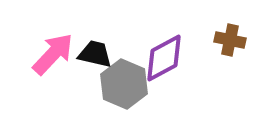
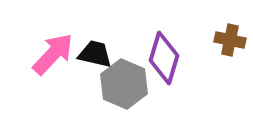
purple diamond: rotated 45 degrees counterclockwise
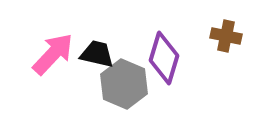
brown cross: moved 4 px left, 4 px up
black trapezoid: moved 2 px right
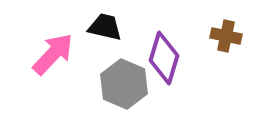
black trapezoid: moved 8 px right, 27 px up
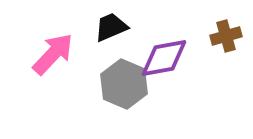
black trapezoid: moved 6 px right; rotated 36 degrees counterclockwise
brown cross: rotated 28 degrees counterclockwise
purple diamond: rotated 63 degrees clockwise
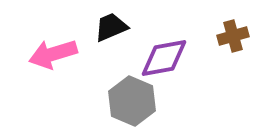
brown cross: moved 7 px right
pink arrow: rotated 150 degrees counterclockwise
gray hexagon: moved 8 px right, 17 px down
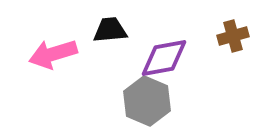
black trapezoid: moved 1 px left, 3 px down; rotated 18 degrees clockwise
gray hexagon: moved 15 px right
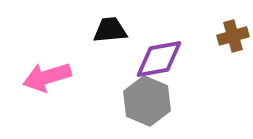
pink arrow: moved 6 px left, 23 px down
purple diamond: moved 5 px left, 1 px down
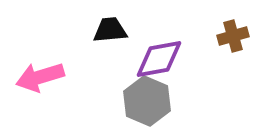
pink arrow: moved 7 px left
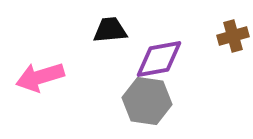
gray hexagon: rotated 15 degrees counterclockwise
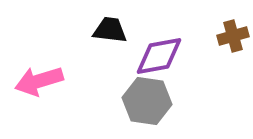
black trapezoid: rotated 12 degrees clockwise
purple diamond: moved 3 px up
pink arrow: moved 1 px left, 4 px down
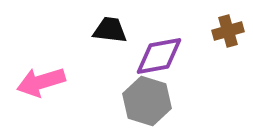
brown cross: moved 5 px left, 5 px up
pink arrow: moved 2 px right, 1 px down
gray hexagon: rotated 9 degrees clockwise
